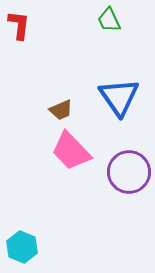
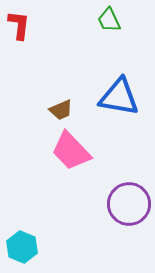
blue triangle: rotated 45 degrees counterclockwise
purple circle: moved 32 px down
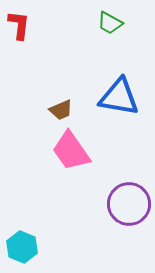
green trapezoid: moved 1 px right, 3 px down; rotated 36 degrees counterclockwise
pink trapezoid: rotated 9 degrees clockwise
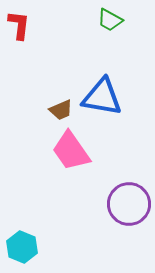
green trapezoid: moved 3 px up
blue triangle: moved 17 px left
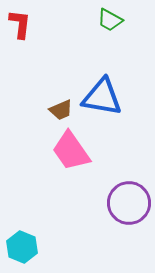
red L-shape: moved 1 px right, 1 px up
purple circle: moved 1 px up
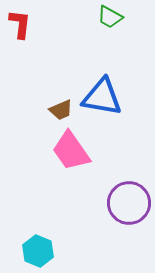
green trapezoid: moved 3 px up
cyan hexagon: moved 16 px right, 4 px down
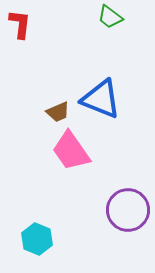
green trapezoid: rotated 8 degrees clockwise
blue triangle: moved 1 px left, 2 px down; rotated 12 degrees clockwise
brown trapezoid: moved 3 px left, 2 px down
purple circle: moved 1 px left, 7 px down
cyan hexagon: moved 1 px left, 12 px up
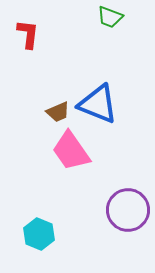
green trapezoid: rotated 16 degrees counterclockwise
red L-shape: moved 8 px right, 10 px down
blue triangle: moved 3 px left, 5 px down
cyan hexagon: moved 2 px right, 5 px up
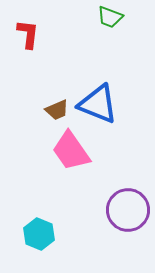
brown trapezoid: moved 1 px left, 2 px up
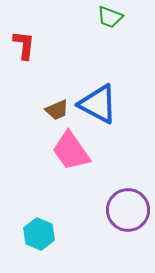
red L-shape: moved 4 px left, 11 px down
blue triangle: rotated 6 degrees clockwise
